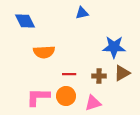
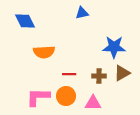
pink triangle: rotated 18 degrees clockwise
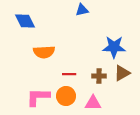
blue triangle: moved 3 px up
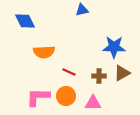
red line: moved 2 px up; rotated 24 degrees clockwise
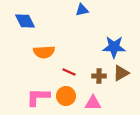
brown triangle: moved 1 px left
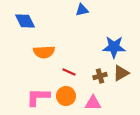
brown cross: moved 1 px right; rotated 16 degrees counterclockwise
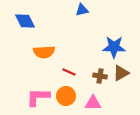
brown cross: rotated 24 degrees clockwise
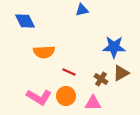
brown cross: moved 1 px right, 3 px down; rotated 24 degrees clockwise
pink L-shape: moved 1 px right; rotated 150 degrees counterclockwise
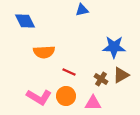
brown triangle: moved 2 px down
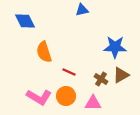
blue star: moved 1 px right
orange semicircle: rotated 75 degrees clockwise
